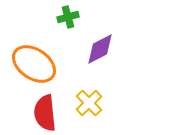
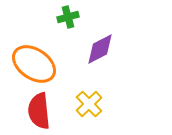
yellow cross: moved 1 px down
red semicircle: moved 6 px left, 2 px up
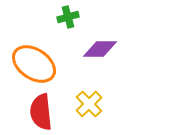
purple diamond: rotated 28 degrees clockwise
red semicircle: moved 2 px right, 1 px down
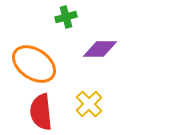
green cross: moved 2 px left
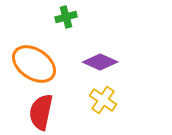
purple diamond: moved 13 px down; rotated 24 degrees clockwise
yellow cross: moved 14 px right, 4 px up; rotated 12 degrees counterclockwise
red semicircle: rotated 18 degrees clockwise
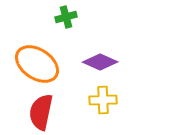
orange ellipse: moved 3 px right
yellow cross: rotated 36 degrees counterclockwise
